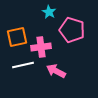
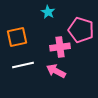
cyan star: moved 1 px left
pink pentagon: moved 9 px right
pink cross: moved 19 px right
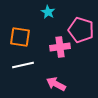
orange square: moved 3 px right; rotated 20 degrees clockwise
pink arrow: moved 13 px down
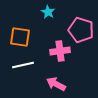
pink cross: moved 4 px down
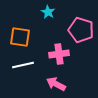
pink cross: moved 1 px left, 3 px down
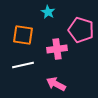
orange square: moved 3 px right, 2 px up
pink cross: moved 2 px left, 5 px up
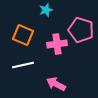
cyan star: moved 2 px left, 2 px up; rotated 24 degrees clockwise
orange square: rotated 15 degrees clockwise
pink cross: moved 5 px up
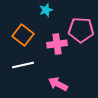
pink pentagon: rotated 15 degrees counterclockwise
orange square: rotated 15 degrees clockwise
pink arrow: moved 2 px right
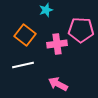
orange square: moved 2 px right
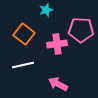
orange square: moved 1 px left, 1 px up
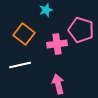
pink pentagon: rotated 15 degrees clockwise
white line: moved 3 px left
pink arrow: rotated 48 degrees clockwise
